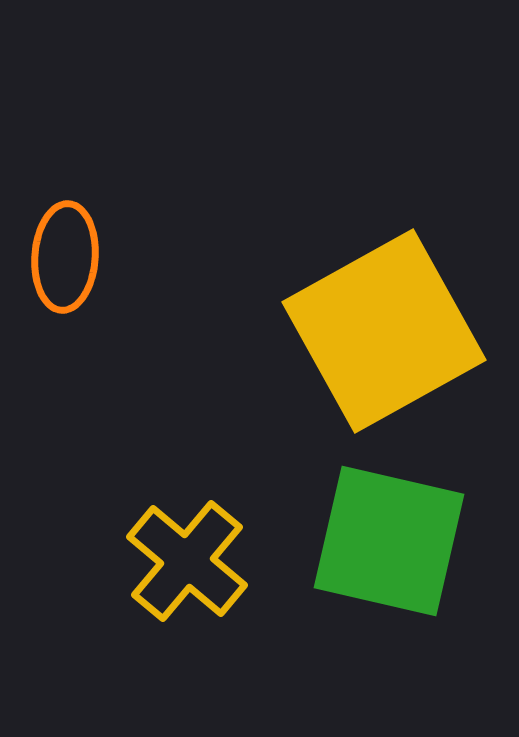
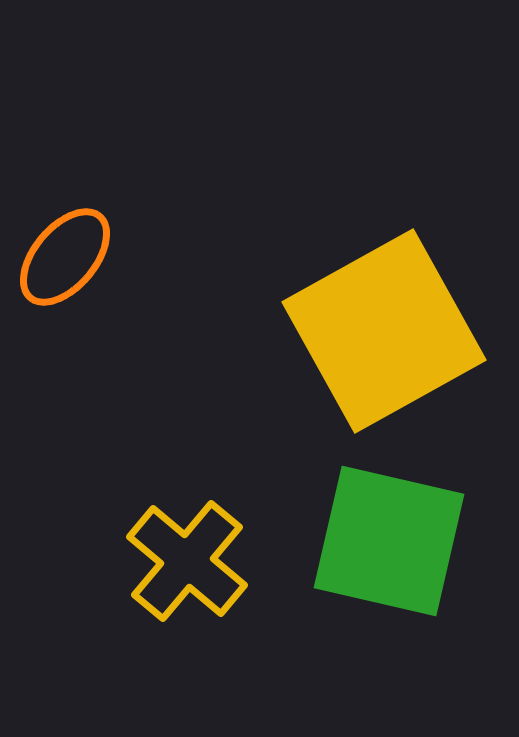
orange ellipse: rotated 36 degrees clockwise
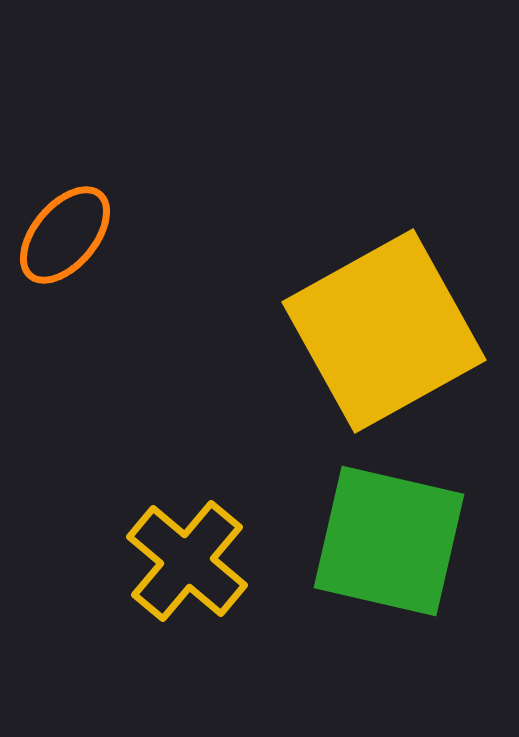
orange ellipse: moved 22 px up
